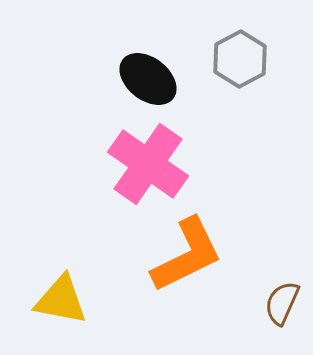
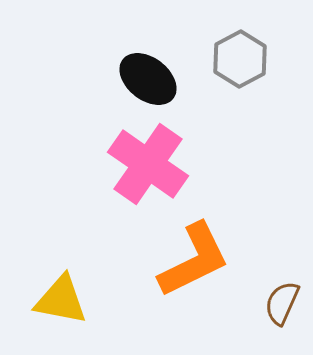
orange L-shape: moved 7 px right, 5 px down
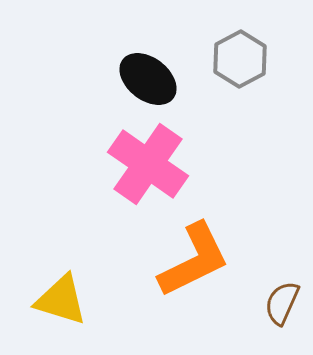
yellow triangle: rotated 6 degrees clockwise
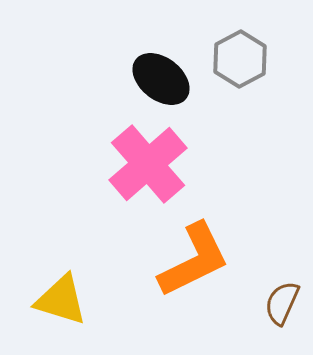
black ellipse: moved 13 px right
pink cross: rotated 14 degrees clockwise
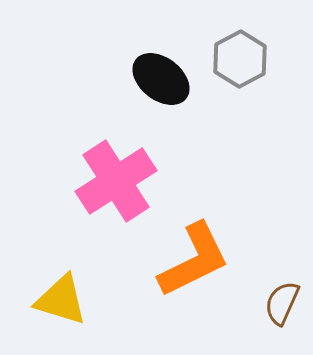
pink cross: moved 32 px left, 17 px down; rotated 8 degrees clockwise
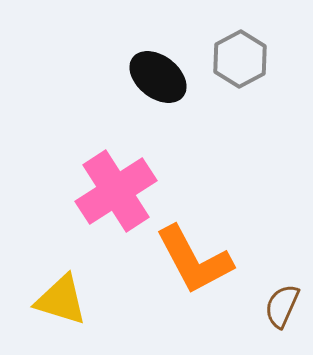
black ellipse: moved 3 px left, 2 px up
pink cross: moved 10 px down
orange L-shape: rotated 88 degrees clockwise
brown semicircle: moved 3 px down
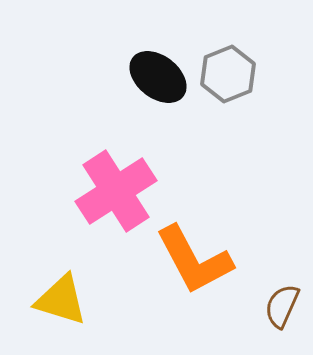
gray hexagon: moved 12 px left, 15 px down; rotated 6 degrees clockwise
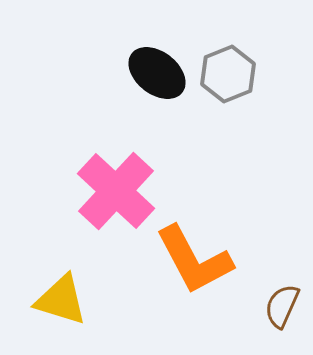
black ellipse: moved 1 px left, 4 px up
pink cross: rotated 14 degrees counterclockwise
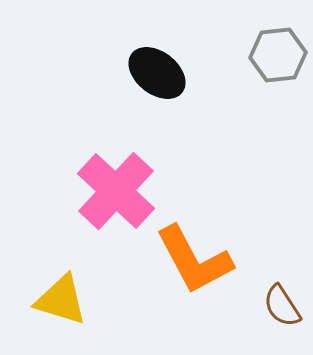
gray hexagon: moved 50 px right, 19 px up; rotated 16 degrees clockwise
brown semicircle: rotated 57 degrees counterclockwise
